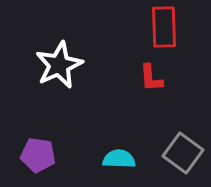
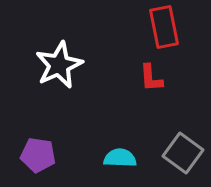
red rectangle: rotated 9 degrees counterclockwise
cyan semicircle: moved 1 px right, 1 px up
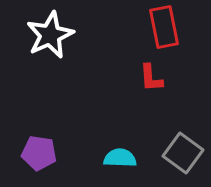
white star: moved 9 px left, 30 px up
purple pentagon: moved 1 px right, 2 px up
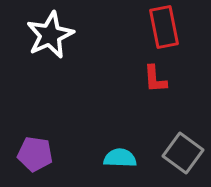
red L-shape: moved 4 px right, 1 px down
purple pentagon: moved 4 px left, 1 px down
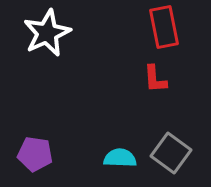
white star: moved 3 px left, 2 px up
gray square: moved 12 px left
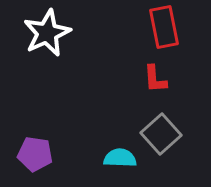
gray square: moved 10 px left, 19 px up; rotated 12 degrees clockwise
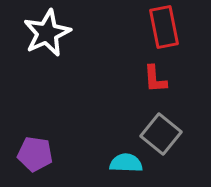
gray square: rotated 9 degrees counterclockwise
cyan semicircle: moved 6 px right, 5 px down
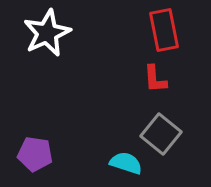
red rectangle: moved 3 px down
cyan semicircle: rotated 16 degrees clockwise
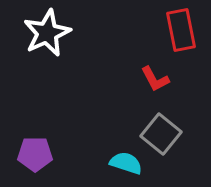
red rectangle: moved 17 px right
red L-shape: rotated 24 degrees counterclockwise
purple pentagon: rotated 8 degrees counterclockwise
